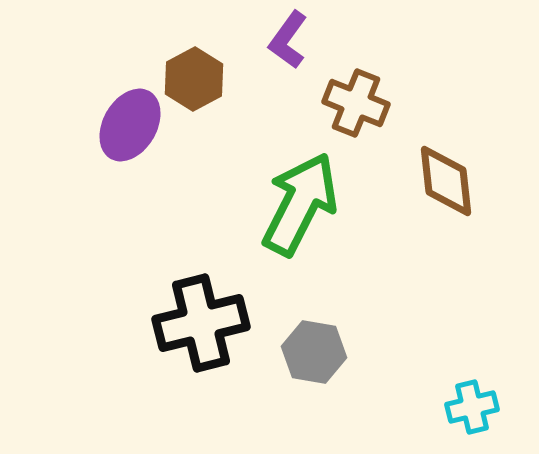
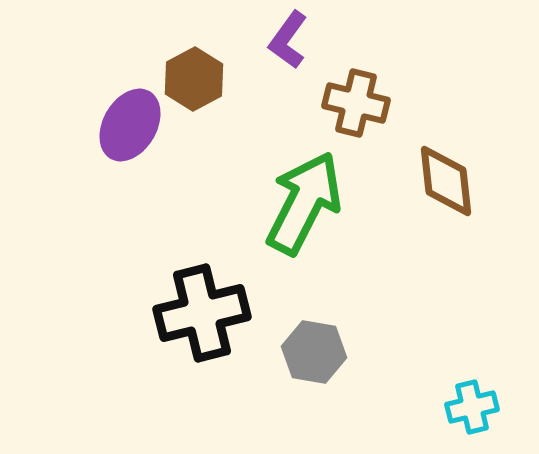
brown cross: rotated 8 degrees counterclockwise
green arrow: moved 4 px right, 1 px up
black cross: moved 1 px right, 10 px up
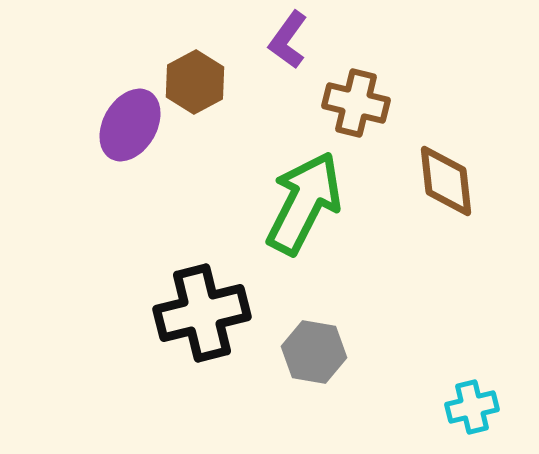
brown hexagon: moved 1 px right, 3 px down
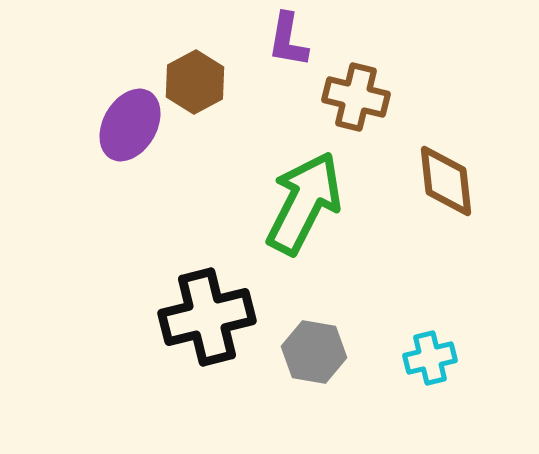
purple L-shape: rotated 26 degrees counterclockwise
brown cross: moved 6 px up
black cross: moved 5 px right, 4 px down
cyan cross: moved 42 px left, 49 px up
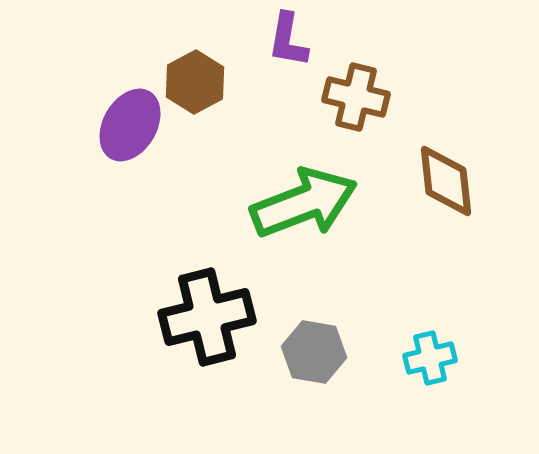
green arrow: rotated 42 degrees clockwise
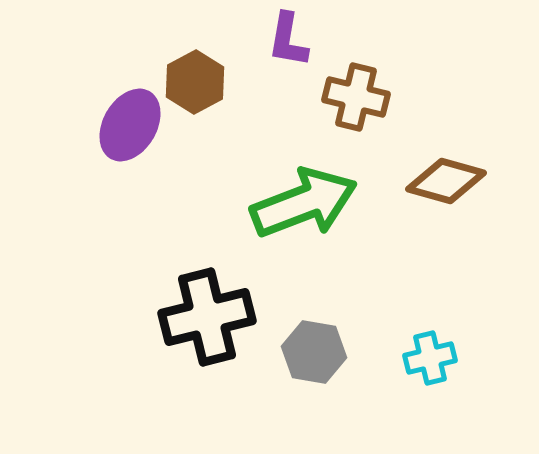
brown diamond: rotated 68 degrees counterclockwise
